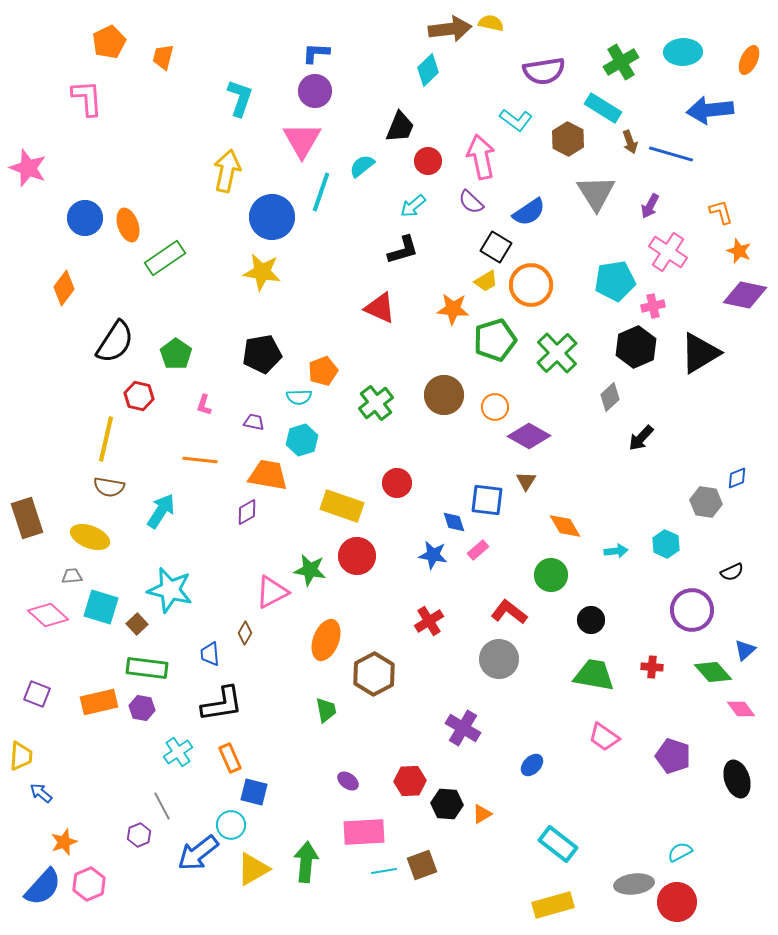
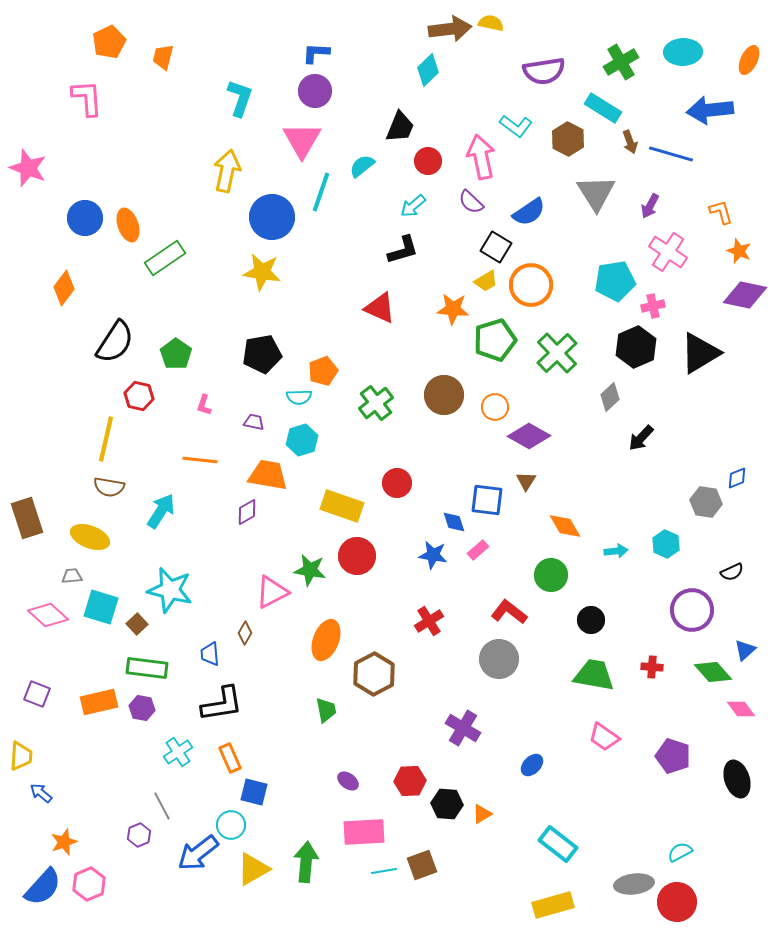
cyan L-shape at (516, 120): moved 6 px down
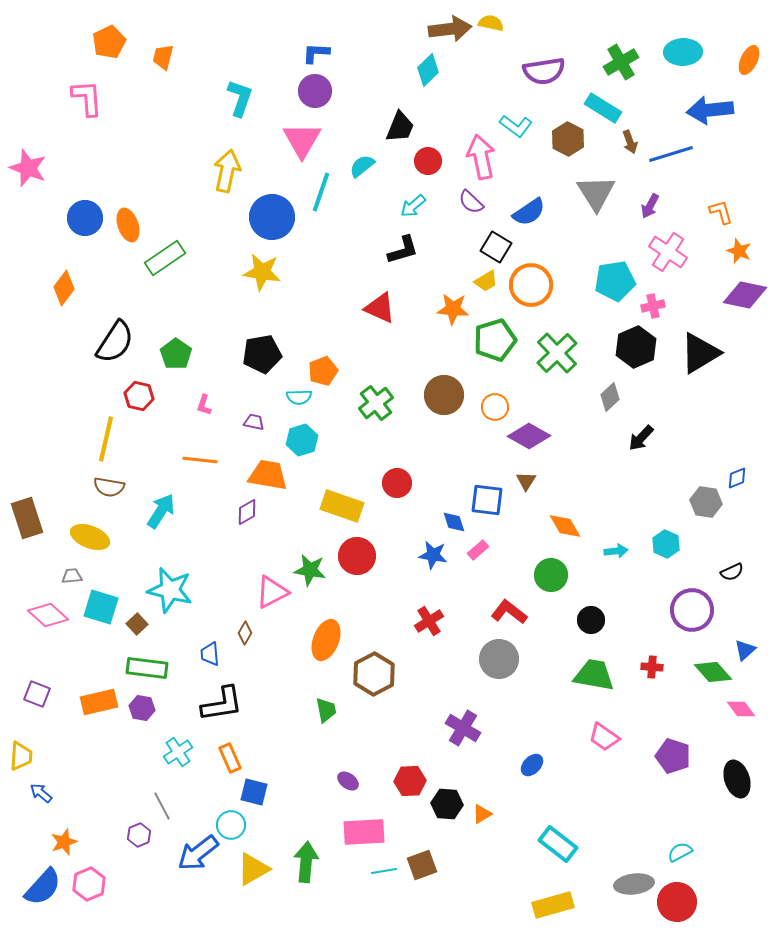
blue line at (671, 154): rotated 33 degrees counterclockwise
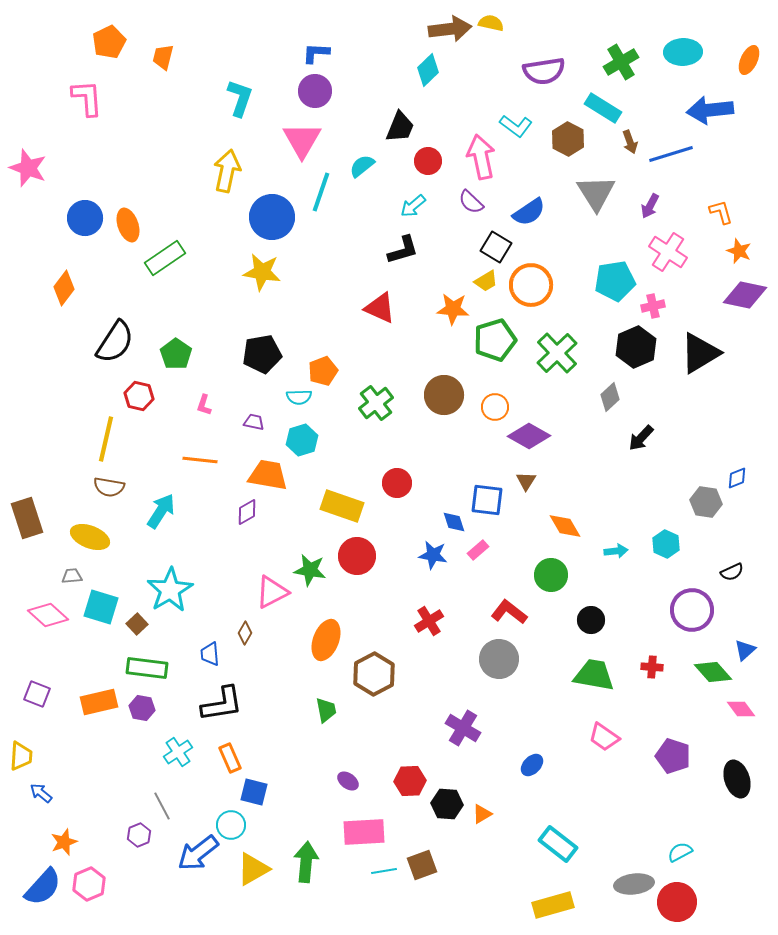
cyan star at (170, 590): rotated 27 degrees clockwise
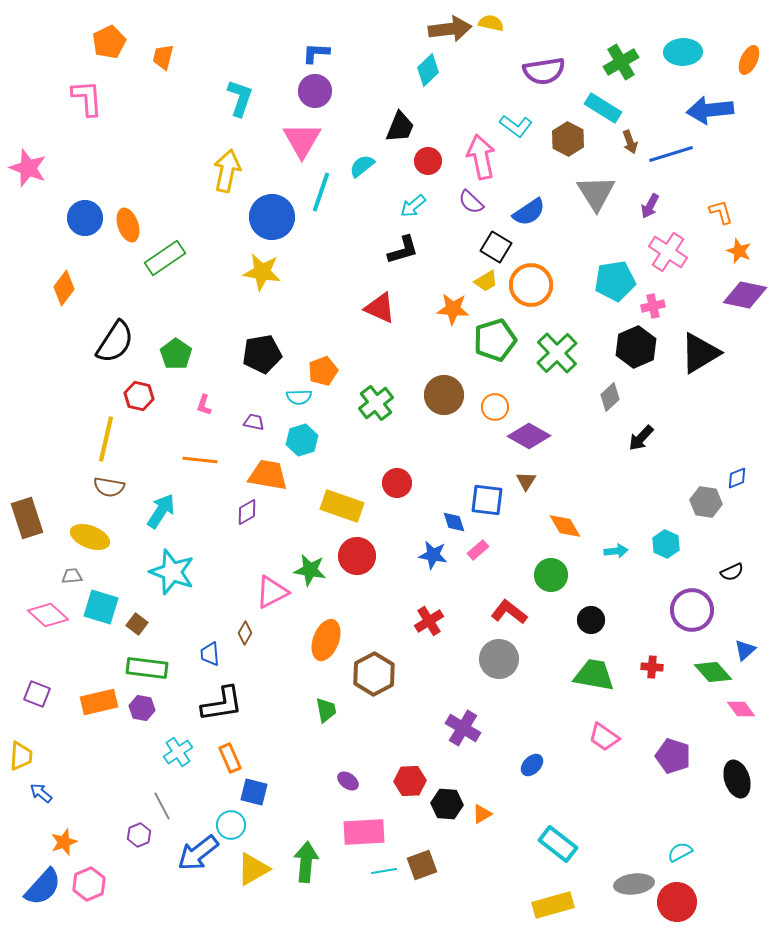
cyan star at (170, 590): moved 2 px right, 18 px up; rotated 21 degrees counterclockwise
brown square at (137, 624): rotated 10 degrees counterclockwise
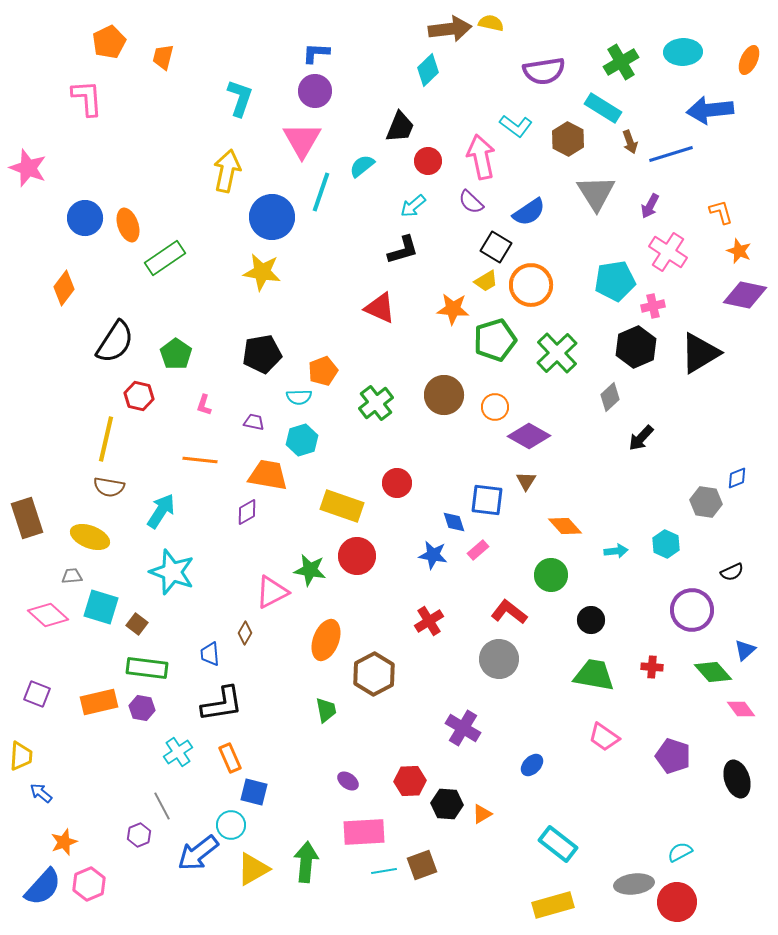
orange diamond at (565, 526): rotated 12 degrees counterclockwise
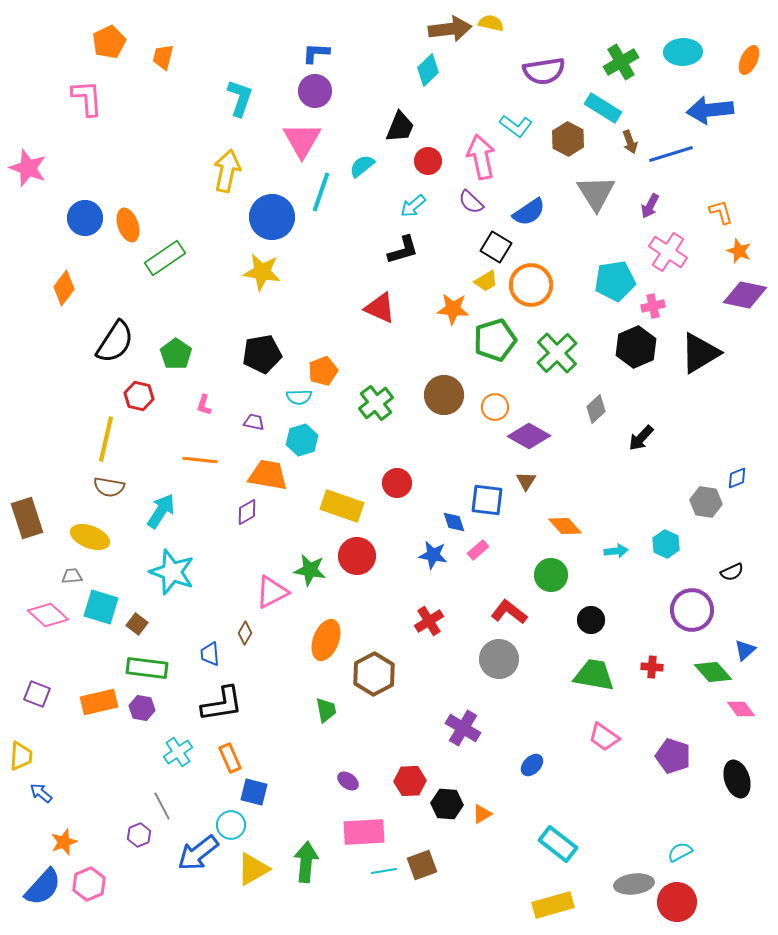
gray diamond at (610, 397): moved 14 px left, 12 px down
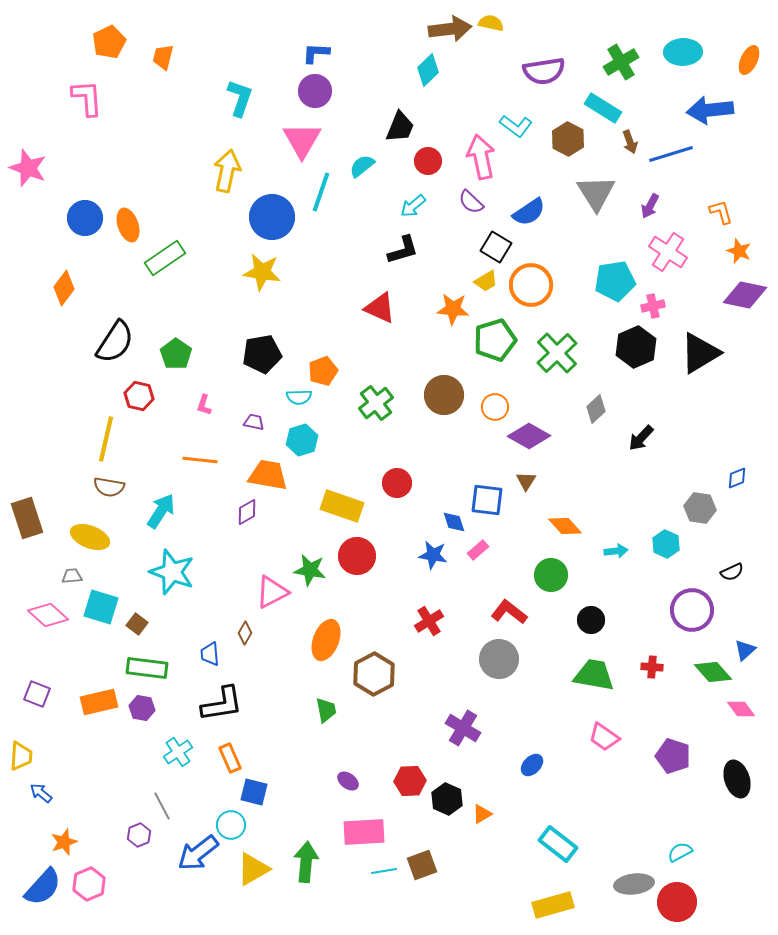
gray hexagon at (706, 502): moved 6 px left, 6 px down
black hexagon at (447, 804): moved 5 px up; rotated 20 degrees clockwise
